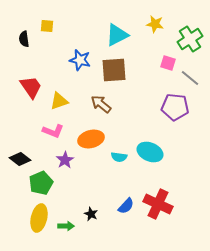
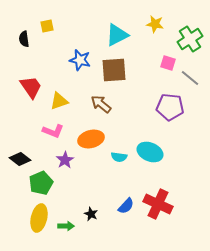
yellow square: rotated 16 degrees counterclockwise
purple pentagon: moved 5 px left
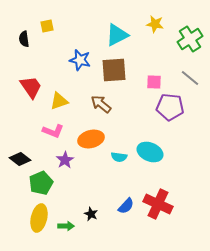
pink square: moved 14 px left, 19 px down; rotated 14 degrees counterclockwise
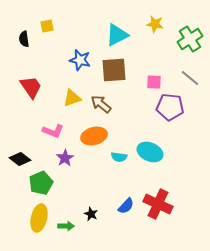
yellow triangle: moved 13 px right, 3 px up
orange ellipse: moved 3 px right, 3 px up
purple star: moved 2 px up
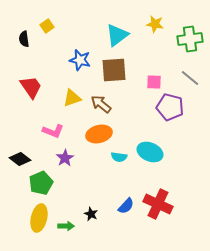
yellow square: rotated 24 degrees counterclockwise
cyan triangle: rotated 10 degrees counterclockwise
green cross: rotated 25 degrees clockwise
purple pentagon: rotated 8 degrees clockwise
orange ellipse: moved 5 px right, 2 px up
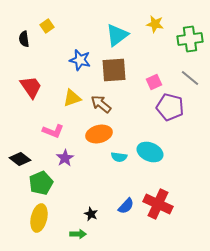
pink square: rotated 28 degrees counterclockwise
green arrow: moved 12 px right, 8 px down
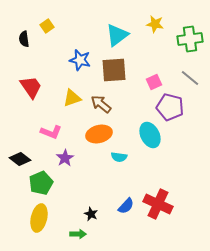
pink L-shape: moved 2 px left, 1 px down
cyan ellipse: moved 17 px up; rotated 40 degrees clockwise
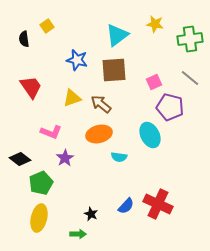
blue star: moved 3 px left
